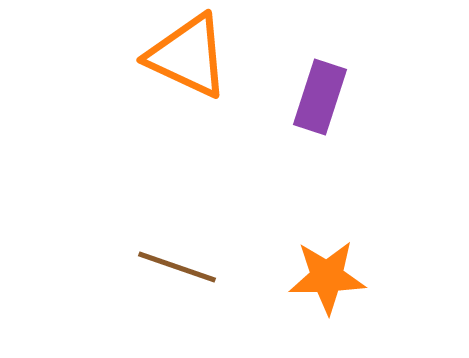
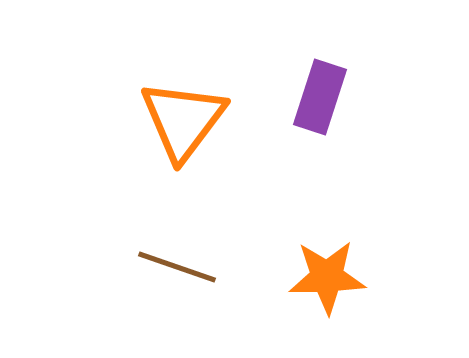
orange triangle: moved 5 px left, 64 px down; rotated 42 degrees clockwise
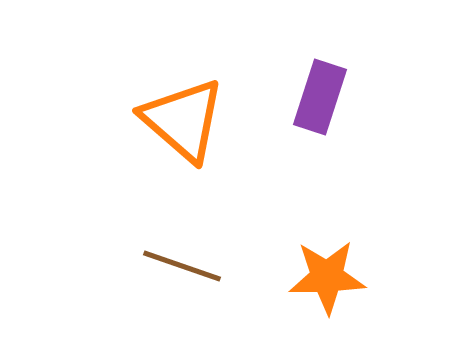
orange triangle: rotated 26 degrees counterclockwise
brown line: moved 5 px right, 1 px up
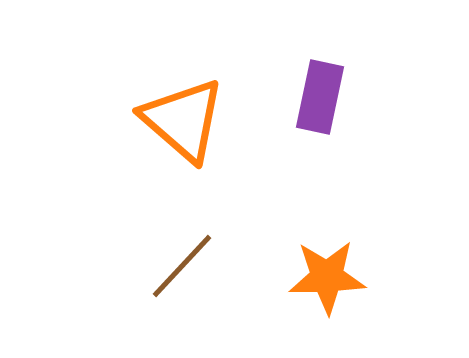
purple rectangle: rotated 6 degrees counterclockwise
brown line: rotated 66 degrees counterclockwise
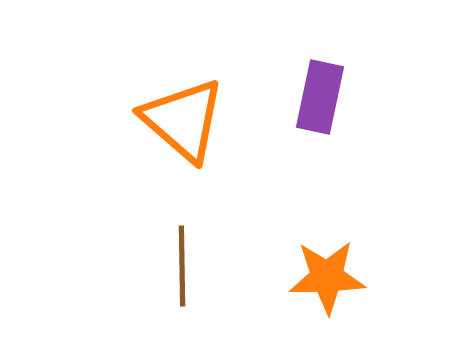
brown line: rotated 44 degrees counterclockwise
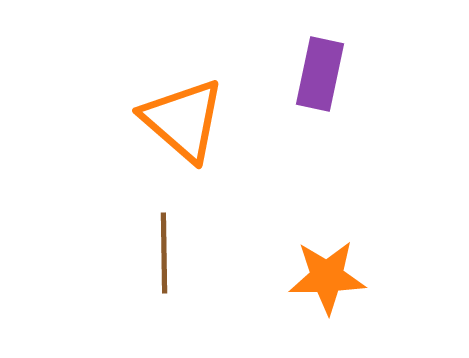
purple rectangle: moved 23 px up
brown line: moved 18 px left, 13 px up
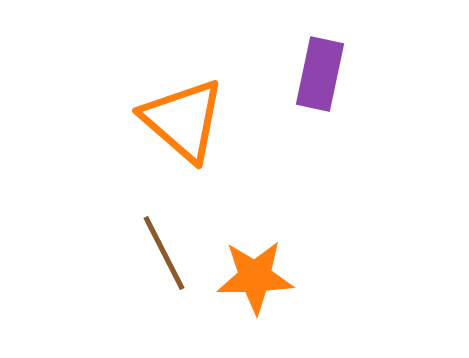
brown line: rotated 26 degrees counterclockwise
orange star: moved 72 px left
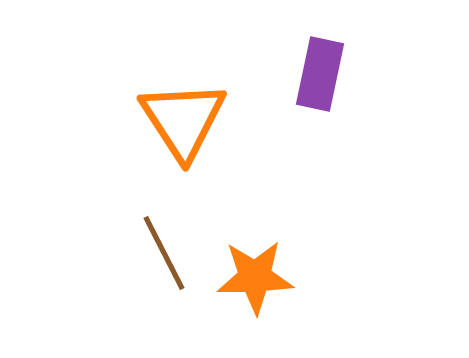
orange triangle: rotated 16 degrees clockwise
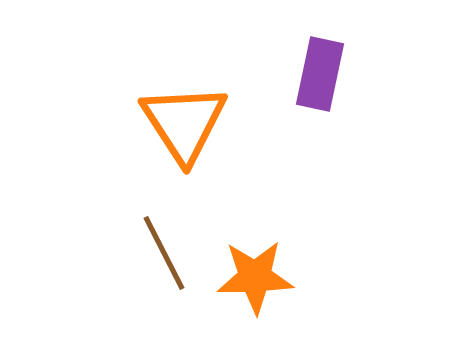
orange triangle: moved 1 px right, 3 px down
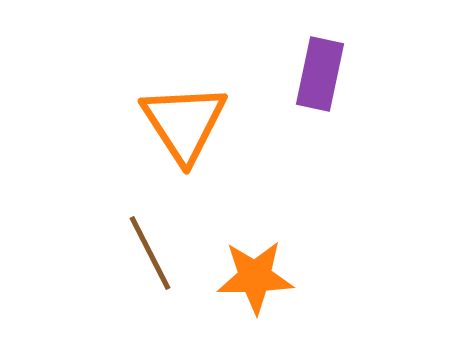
brown line: moved 14 px left
